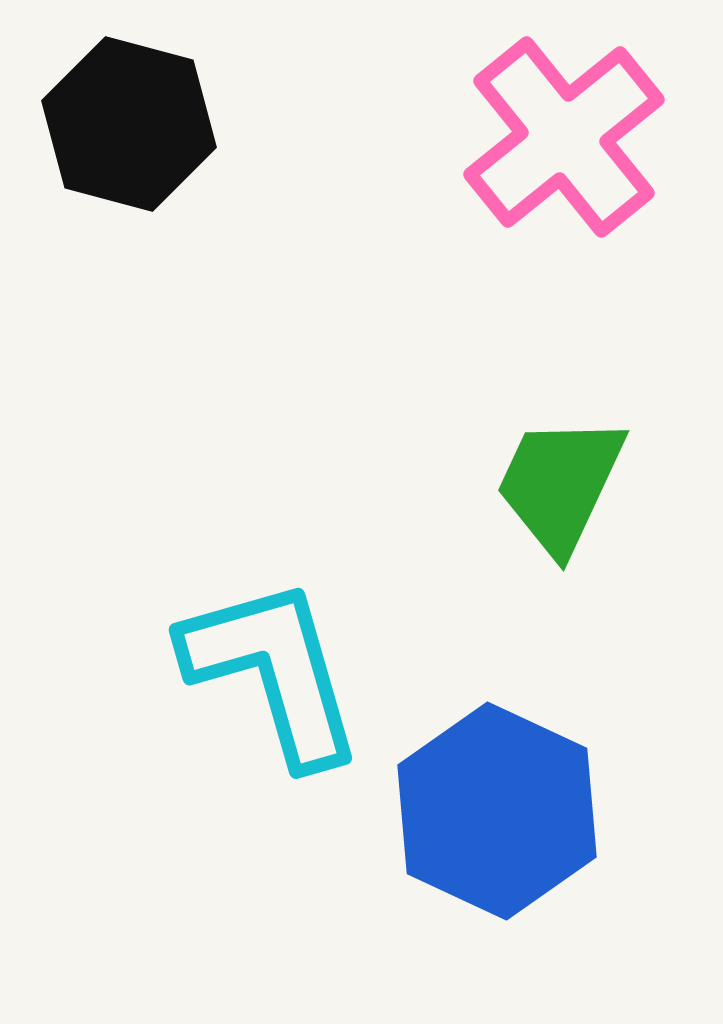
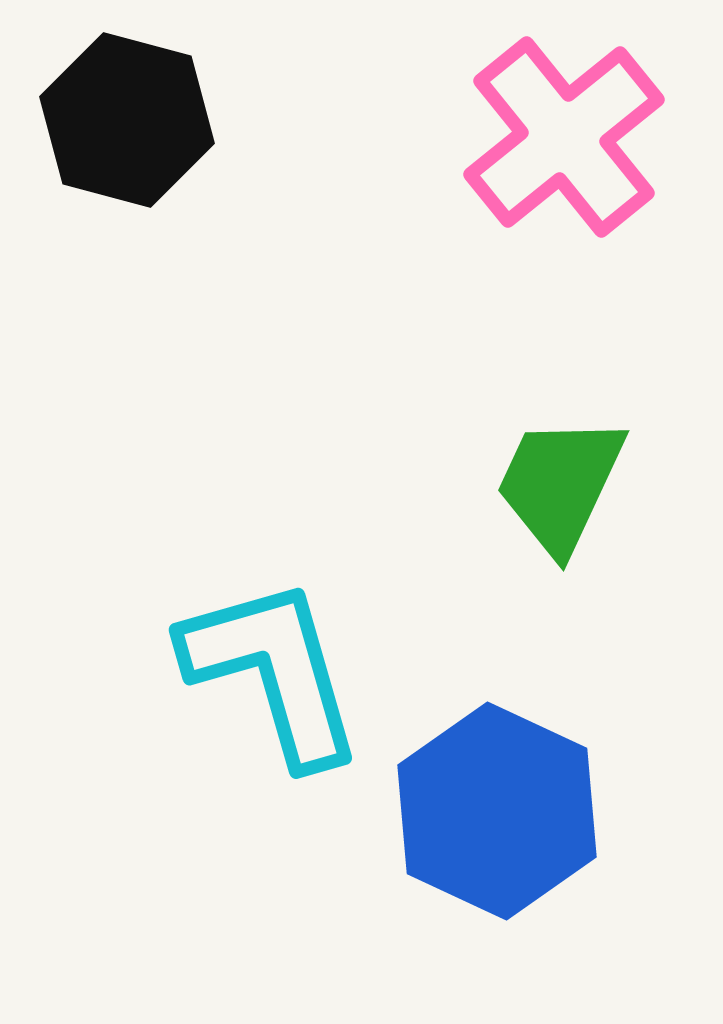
black hexagon: moved 2 px left, 4 px up
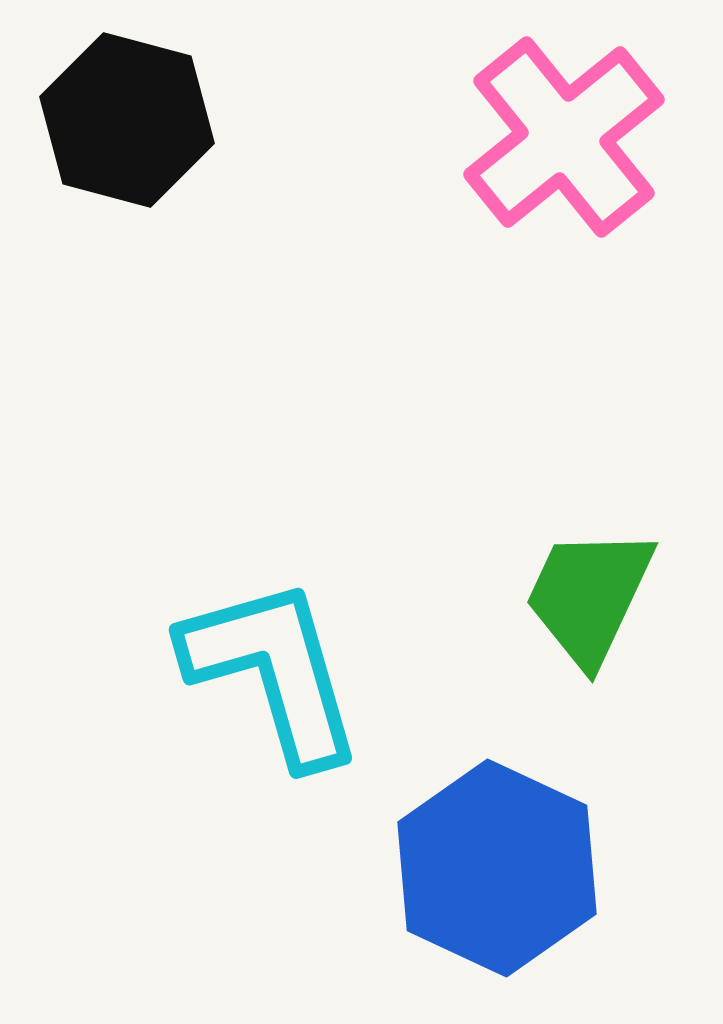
green trapezoid: moved 29 px right, 112 px down
blue hexagon: moved 57 px down
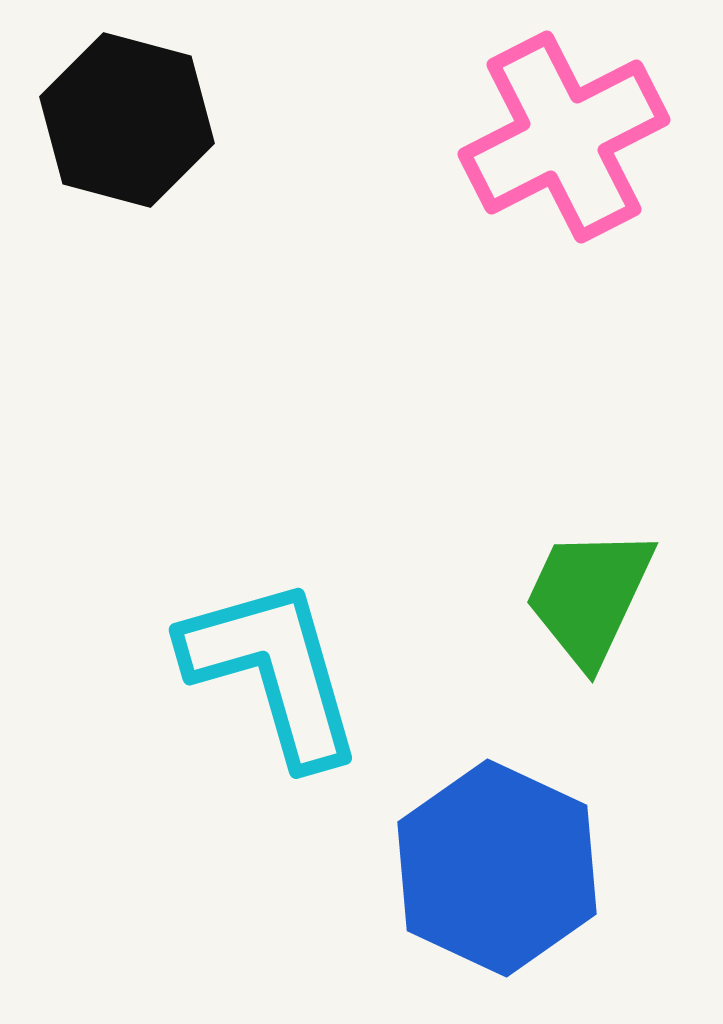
pink cross: rotated 12 degrees clockwise
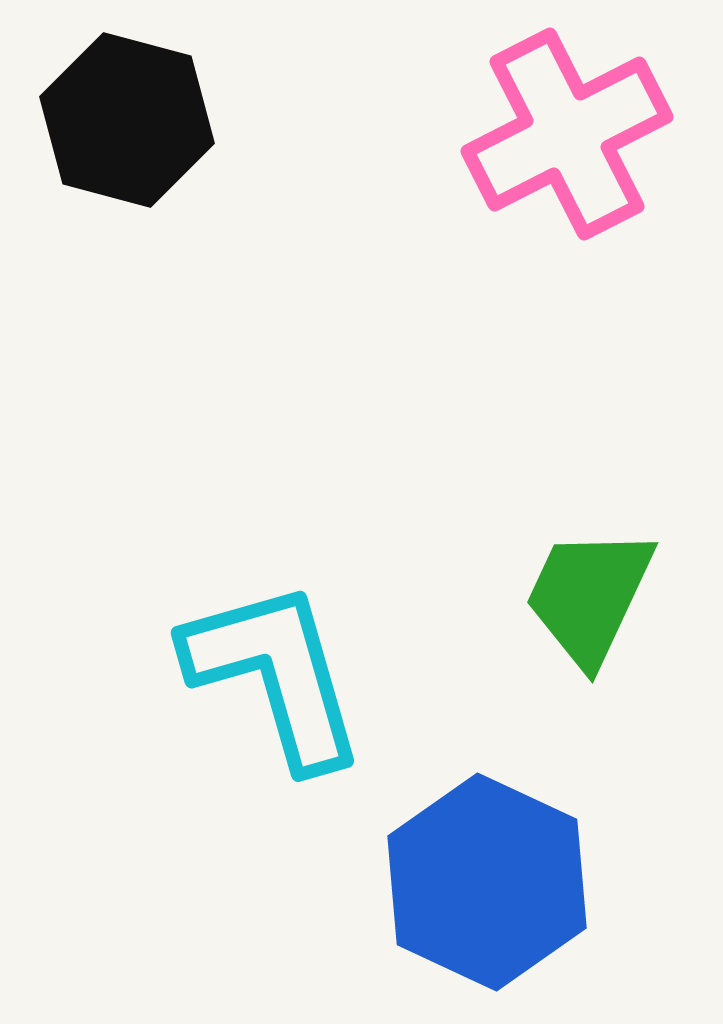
pink cross: moved 3 px right, 3 px up
cyan L-shape: moved 2 px right, 3 px down
blue hexagon: moved 10 px left, 14 px down
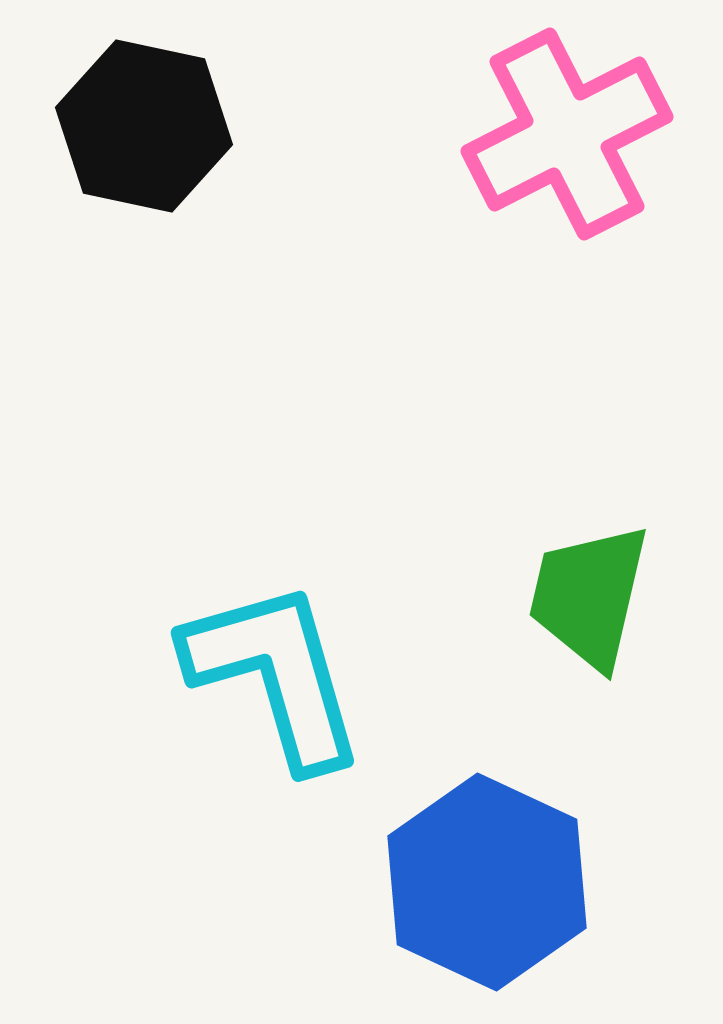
black hexagon: moved 17 px right, 6 px down; rotated 3 degrees counterclockwise
green trapezoid: rotated 12 degrees counterclockwise
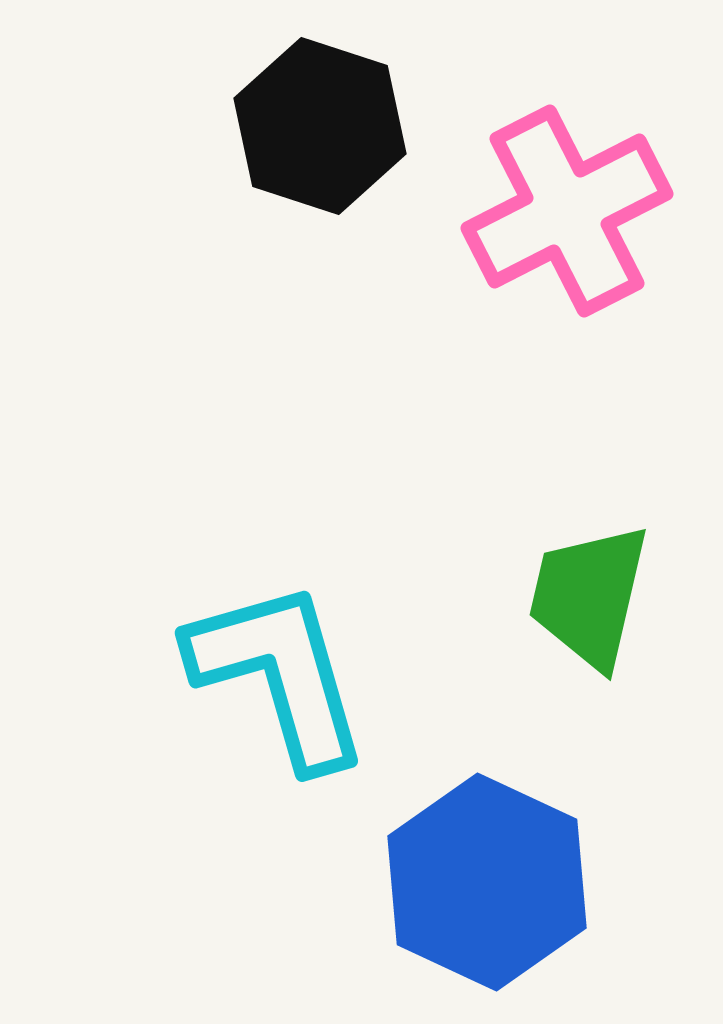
black hexagon: moved 176 px right; rotated 6 degrees clockwise
pink cross: moved 77 px down
cyan L-shape: moved 4 px right
